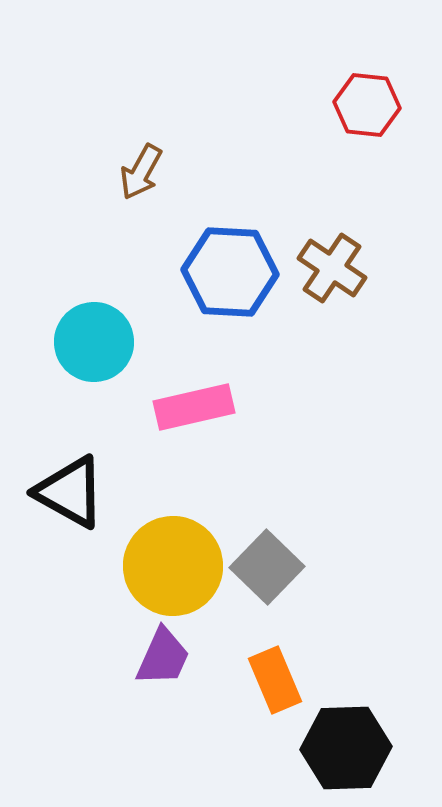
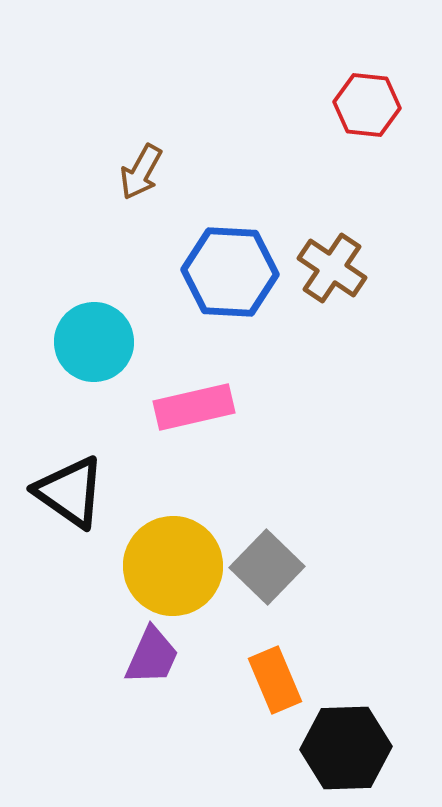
black triangle: rotated 6 degrees clockwise
purple trapezoid: moved 11 px left, 1 px up
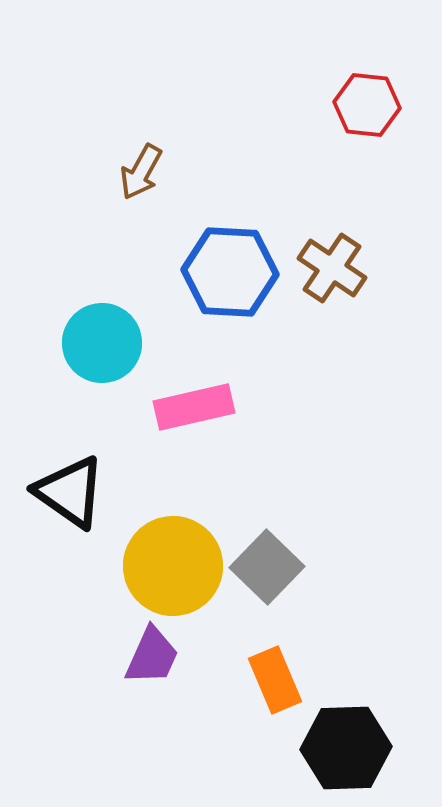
cyan circle: moved 8 px right, 1 px down
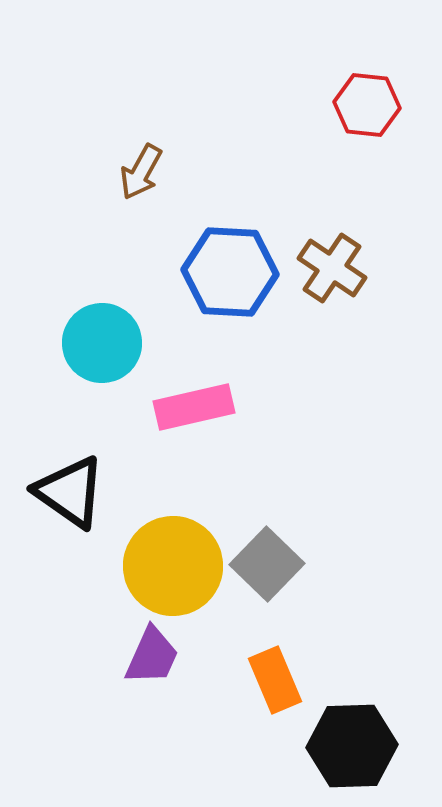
gray square: moved 3 px up
black hexagon: moved 6 px right, 2 px up
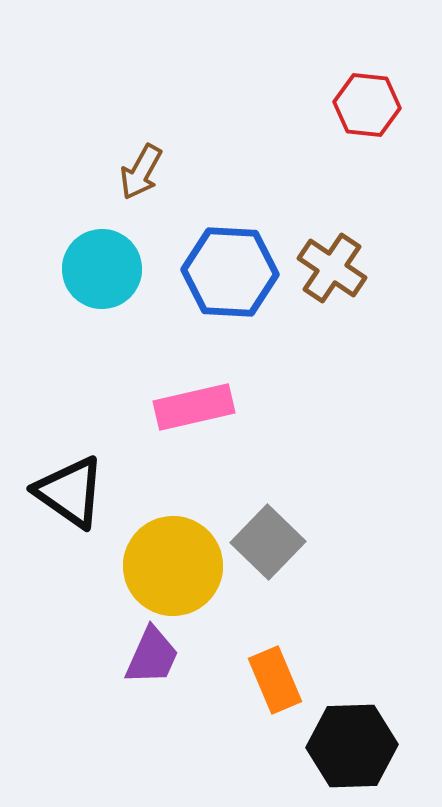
cyan circle: moved 74 px up
gray square: moved 1 px right, 22 px up
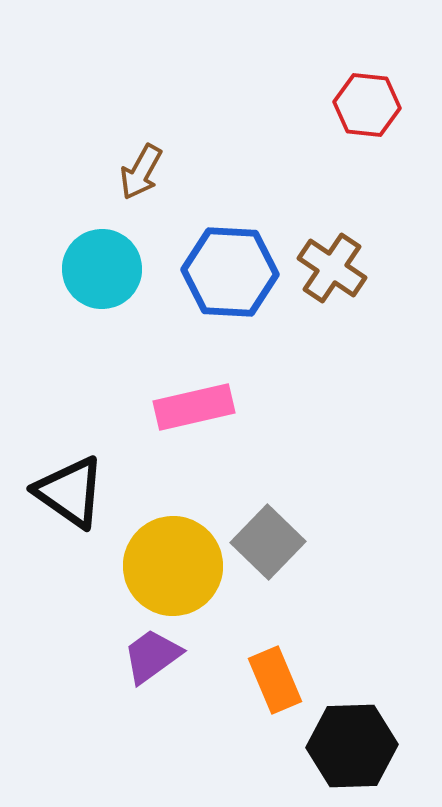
purple trapezoid: rotated 150 degrees counterclockwise
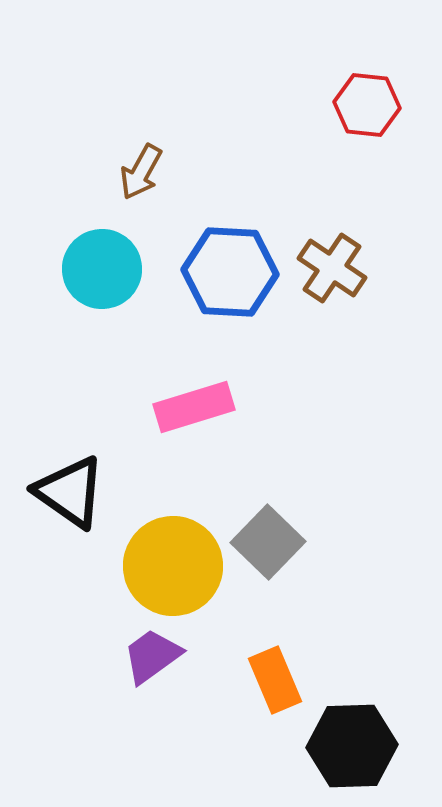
pink rectangle: rotated 4 degrees counterclockwise
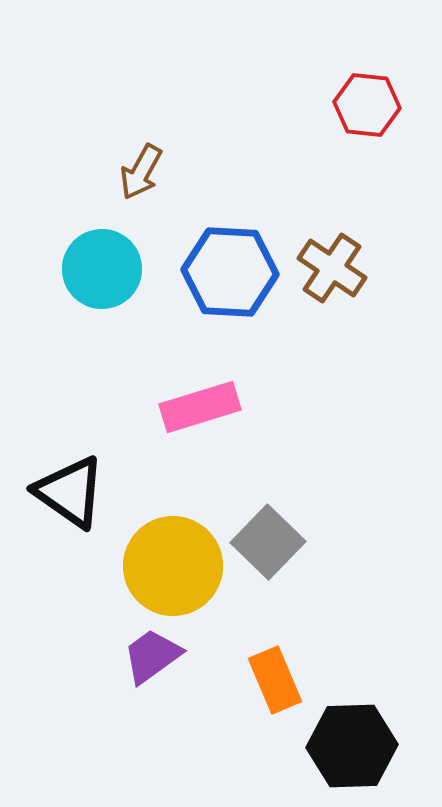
pink rectangle: moved 6 px right
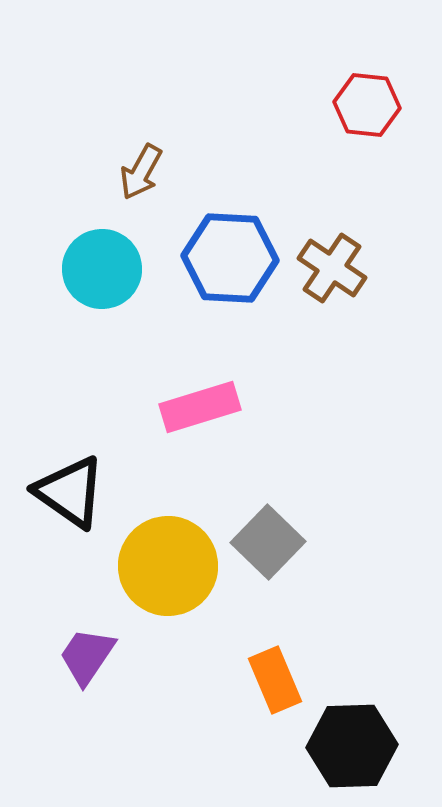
blue hexagon: moved 14 px up
yellow circle: moved 5 px left
purple trapezoid: moved 65 px left; rotated 20 degrees counterclockwise
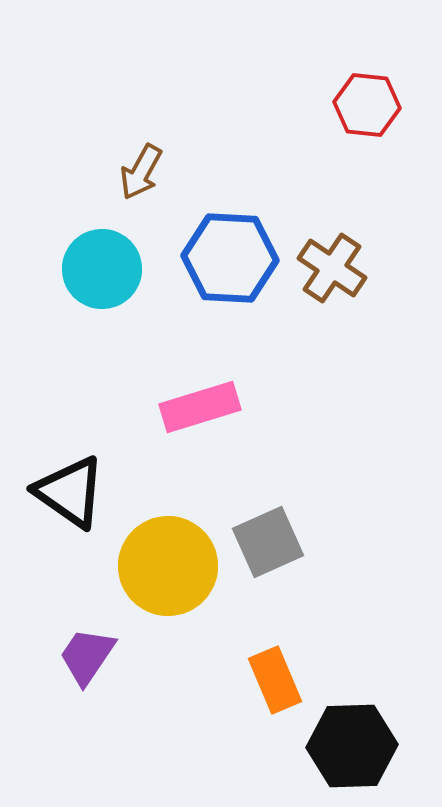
gray square: rotated 22 degrees clockwise
